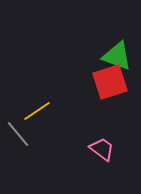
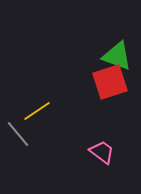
pink trapezoid: moved 3 px down
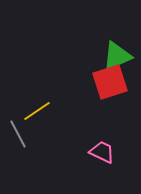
green triangle: rotated 44 degrees counterclockwise
gray line: rotated 12 degrees clockwise
pink trapezoid: rotated 12 degrees counterclockwise
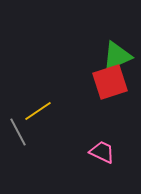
yellow line: moved 1 px right
gray line: moved 2 px up
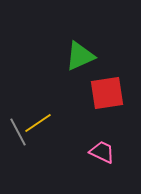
green triangle: moved 37 px left
red square: moved 3 px left, 11 px down; rotated 9 degrees clockwise
yellow line: moved 12 px down
